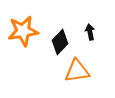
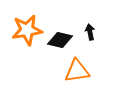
orange star: moved 4 px right, 1 px up
black diamond: moved 2 px up; rotated 60 degrees clockwise
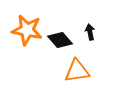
orange star: rotated 20 degrees clockwise
black diamond: rotated 35 degrees clockwise
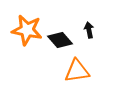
black arrow: moved 1 px left, 2 px up
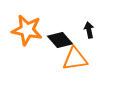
orange triangle: moved 2 px left, 12 px up
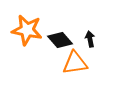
black arrow: moved 1 px right, 9 px down
orange triangle: moved 4 px down
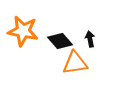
orange star: moved 4 px left, 1 px down
black diamond: moved 1 px down
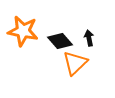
black arrow: moved 1 px left, 1 px up
orange triangle: rotated 36 degrees counterclockwise
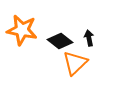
orange star: moved 1 px left, 1 px up
black diamond: rotated 10 degrees counterclockwise
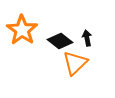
orange star: rotated 24 degrees clockwise
black arrow: moved 2 px left
